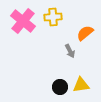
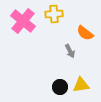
yellow cross: moved 1 px right, 3 px up
orange semicircle: rotated 102 degrees counterclockwise
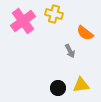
yellow cross: rotated 18 degrees clockwise
pink cross: rotated 15 degrees clockwise
black circle: moved 2 px left, 1 px down
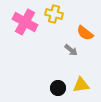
pink cross: moved 2 px right, 1 px down; rotated 25 degrees counterclockwise
gray arrow: moved 1 px right, 1 px up; rotated 24 degrees counterclockwise
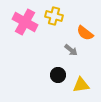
yellow cross: moved 2 px down
black circle: moved 13 px up
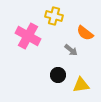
pink cross: moved 3 px right, 14 px down
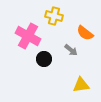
black circle: moved 14 px left, 16 px up
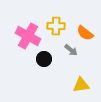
yellow cross: moved 2 px right, 10 px down; rotated 12 degrees counterclockwise
